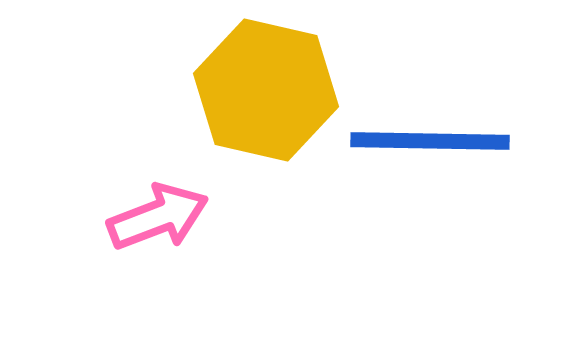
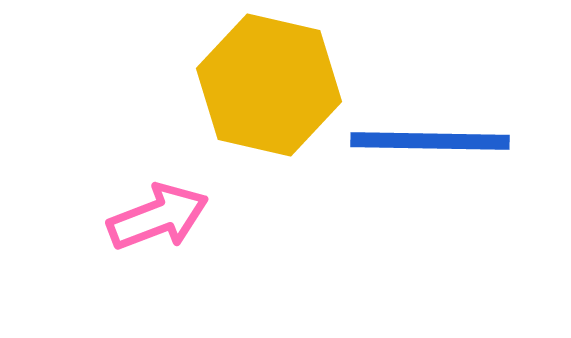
yellow hexagon: moved 3 px right, 5 px up
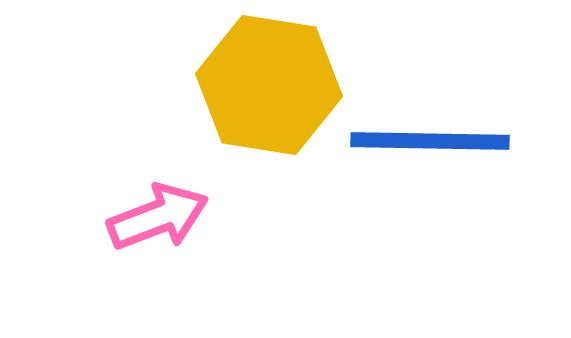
yellow hexagon: rotated 4 degrees counterclockwise
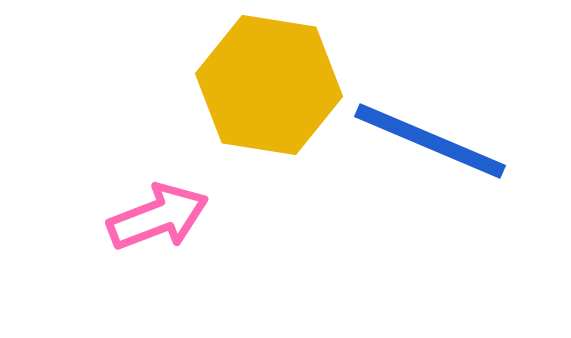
blue line: rotated 22 degrees clockwise
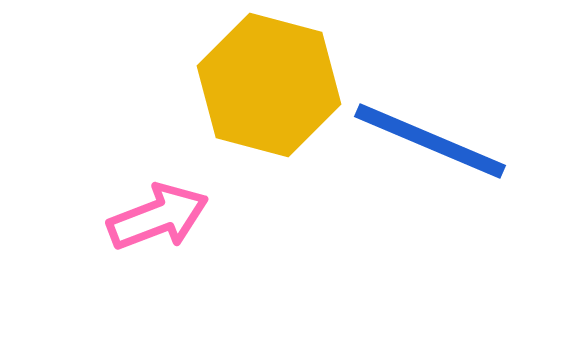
yellow hexagon: rotated 6 degrees clockwise
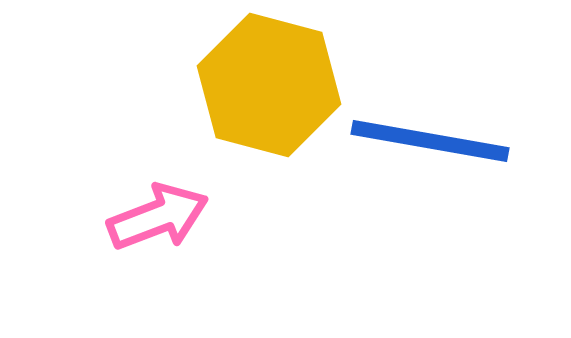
blue line: rotated 13 degrees counterclockwise
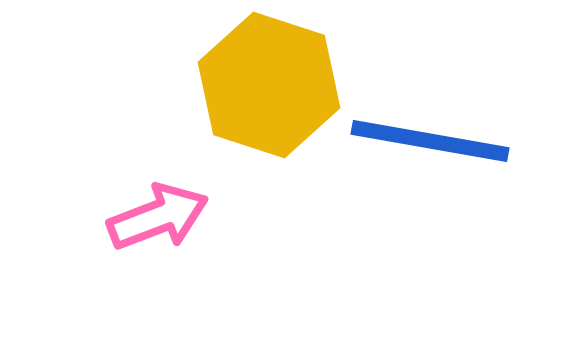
yellow hexagon: rotated 3 degrees clockwise
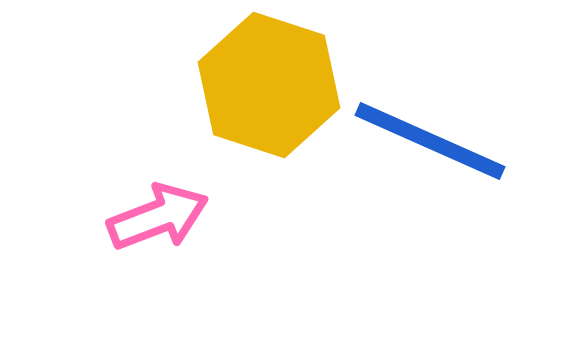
blue line: rotated 14 degrees clockwise
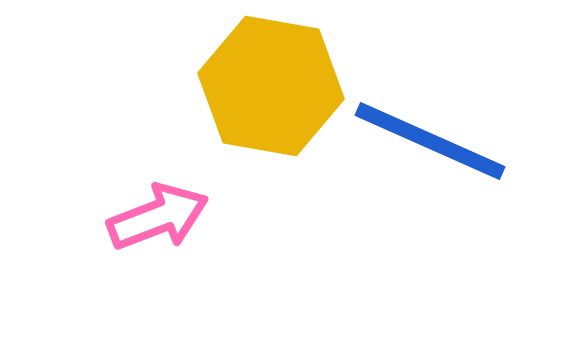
yellow hexagon: moved 2 px right, 1 px down; rotated 8 degrees counterclockwise
